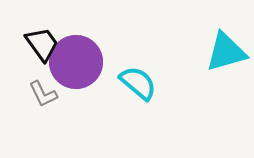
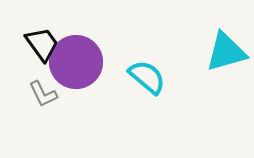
cyan semicircle: moved 9 px right, 6 px up
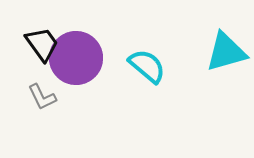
purple circle: moved 4 px up
cyan semicircle: moved 11 px up
gray L-shape: moved 1 px left, 3 px down
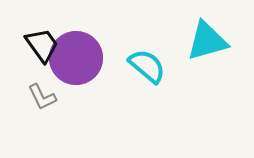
black trapezoid: moved 1 px down
cyan triangle: moved 19 px left, 11 px up
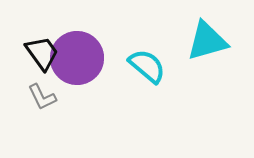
black trapezoid: moved 8 px down
purple circle: moved 1 px right
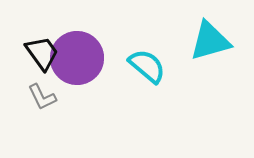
cyan triangle: moved 3 px right
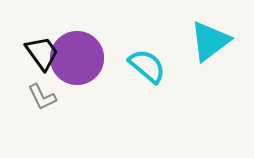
cyan triangle: rotated 21 degrees counterclockwise
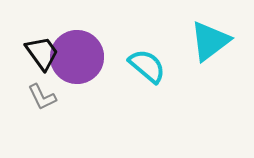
purple circle: moved 1 px up
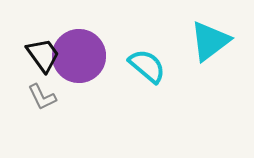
black trapezoid: moved 1 px right, 2 px down
purple circle: moved 2 px right, 1 px up
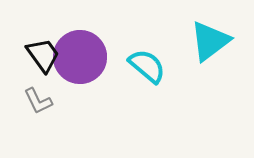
purple circle: moved 1 px right, 1 px down
gray L-shape: moved 4 px left, 4 px down
